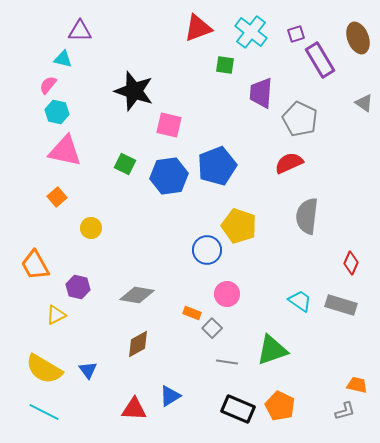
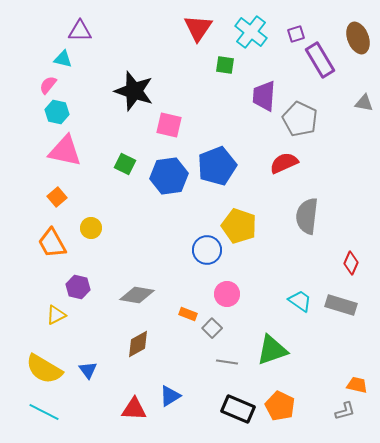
red triangle at (198, 28): rotated 36 degrees counterclockwise
purple trapezoid at (261, 93): moved 3 px right, 3 px down
gray triangle at (364, 103): rotated 24 degrees counterclockwise
red semicircle at (289, 163): moved 5 px left
orange trapezoid at (35, 265): moved 17 px right, 22 px up
orange rectangle at (192, 313): moved 4 px left, 1 px down
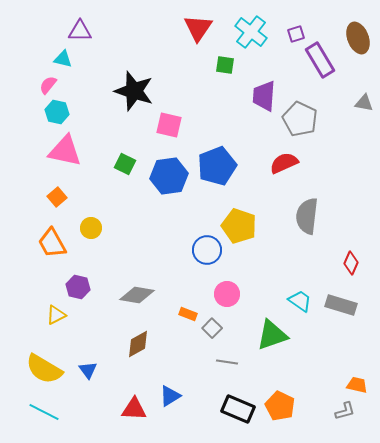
green triangle at (272, 350): moved 15 px up
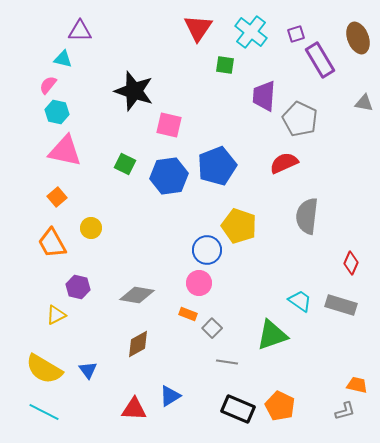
pink circle at (227, 294): moved 28 px left, 11 px up
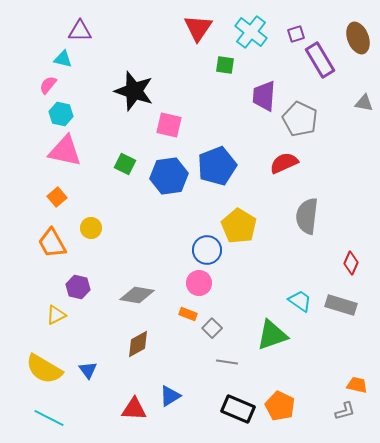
cyan hexagon at (57, 112): moved 4 px right, 2 px down
yellow pentagon at (239, 226): rotated 12 degrees clockwise
cyan line at (44, 412): moved 5 px right, 6 px down
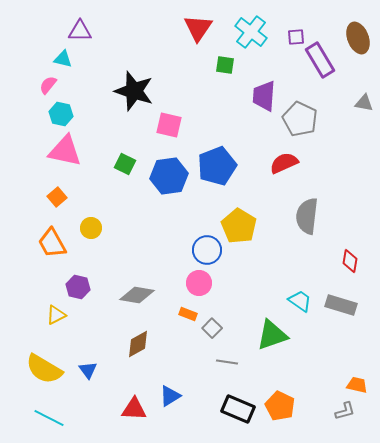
purple square at (296, 34): moved 3 px down; rotated 12 degrees clockwise
red diamond at (351, 263): moved 1 px left, 2 px up; rotated 15 degrees counterclockwise
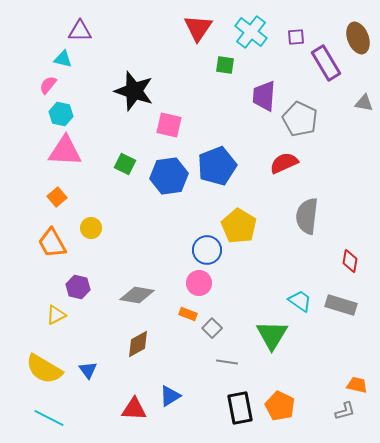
purple rectangle at (320, 60): moved 6 px right, 3 px down
pink triangle at (65, 151): rotated 9 degrees counterclockwise
green triangle at (272, 335): rotated 40 degrees counterclockwise
black rectangle at (238, 409): moved 2 px right, 1 px up; rotated 56 degrees clockwise
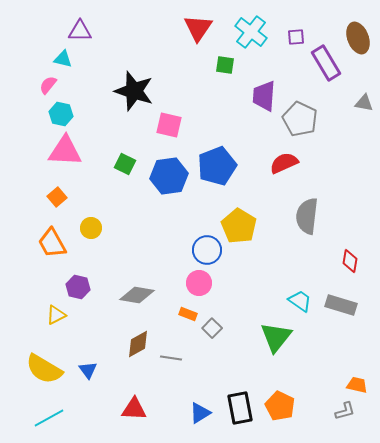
green triangle at (272, 335): moved 4 px right, 2 px down; rotated 8 degrees clockwise
gray line at (227, 362): moved 56 px left, 4 px up
blue triangle at (170, 396): moved 30 px right, 17 px down
cyan line at (49, 418): rotated 56 degrees counterclockwise
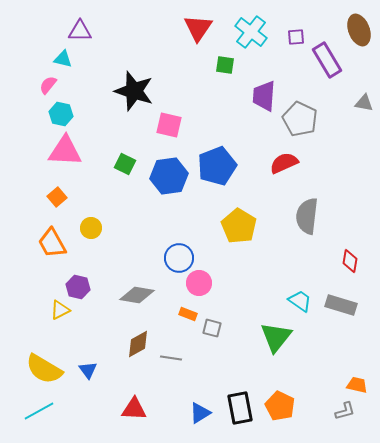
brown ellipse at (358, 38): moved 1 px right, 8 px up
purple rectangle at (326, 63): moved 1 px right, 3 px up
blue circle at (207, 250): moved 28 px left, 8 px down
yellow triangle at (56, 315): moved 4 px right, 5 px up
gray square at (212, 328): rotated 30 degrees counterclockwise
cyan line at (49, 418): moved 10 px left, 7 px up
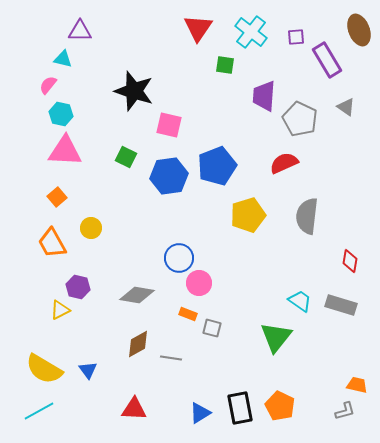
gray triangle at (364, 103): moved 18 px left, 4 px down; rotated 24 degrees clockwise
green square at (125, 164): moved 1 px right, 7 px up
yellow pentagon at (239, 226): moved 9 px right, 11 px up; rotated 24 degrees clockwise
